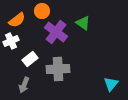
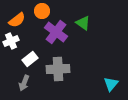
gray arrow: moved 2 px up
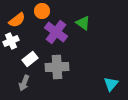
gray cross: moved 1 px left, 2 px up
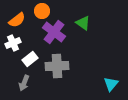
purple cross: moved 2 px left
white cross: moved 2 px right, 2 px down
gray cross: moved 1 px up
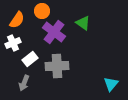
orange semicircle: rotated 18 degrees counterclockwise
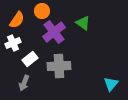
purple cross: rotated 15 degrees clockwise
gray cross: moved 2 px right
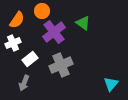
gray cross: moved 2 px right, 1 px up; rotated 20 degrees counterclockwise
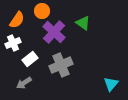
purple cross: rotated 10 degrees counterclockwise
gray arrow: rotated 35 degrees clockwise
